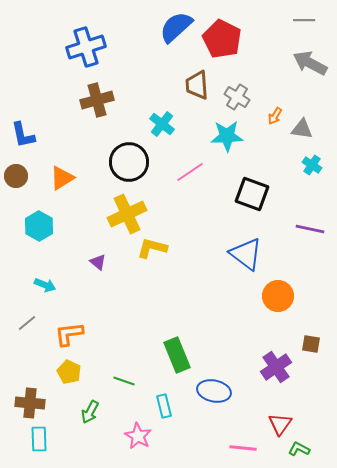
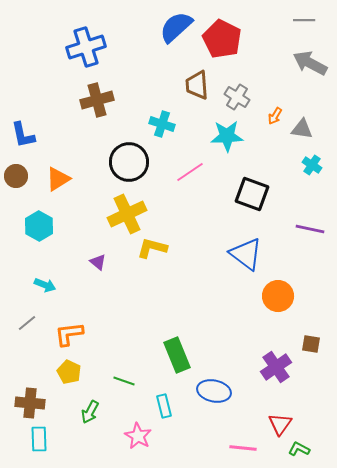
cyan cross at (162, 124): rotated 20 degrees counterclockwise
orange triangle at (62, 178): moved 4 px left, 1 px down
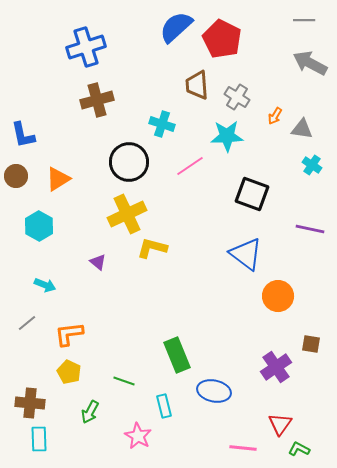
pink line at (190, 172): moved 6 px up
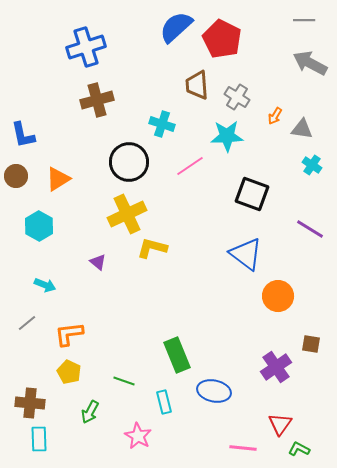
purple line at (310, 229): rotated 20 degrees clockwise
cyan rectangle at (164, 406): moved 4 px up
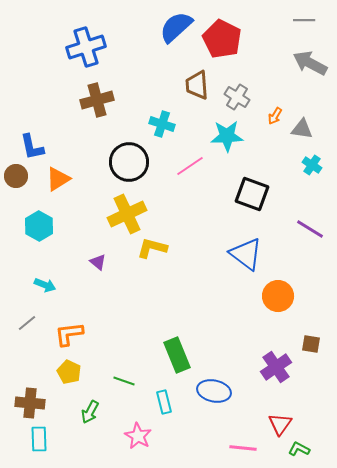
blue L-shape at (23, 135): moved 9 px right, 12 px down
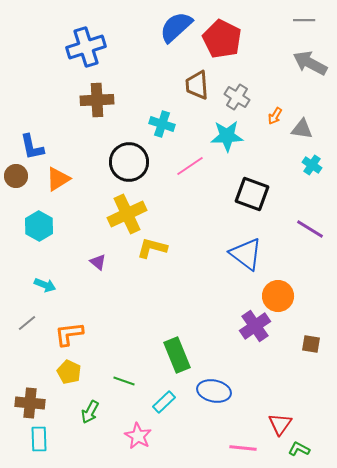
brown cross at (97, 100): rotated 12 degrees clockwise
purple cross at (276, 367): moved 21 px left, 41 px up
cyan rectangle at (164, 402): rotated 60 degrees clockwise
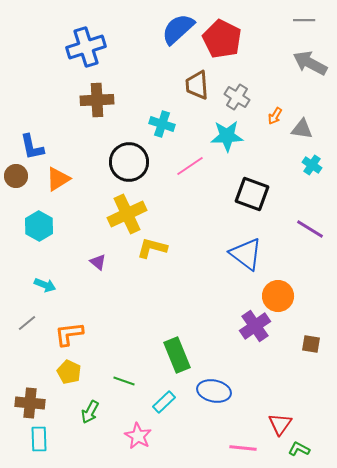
blue semicircle at (176, 27): moved 2 px right, 2 px down
